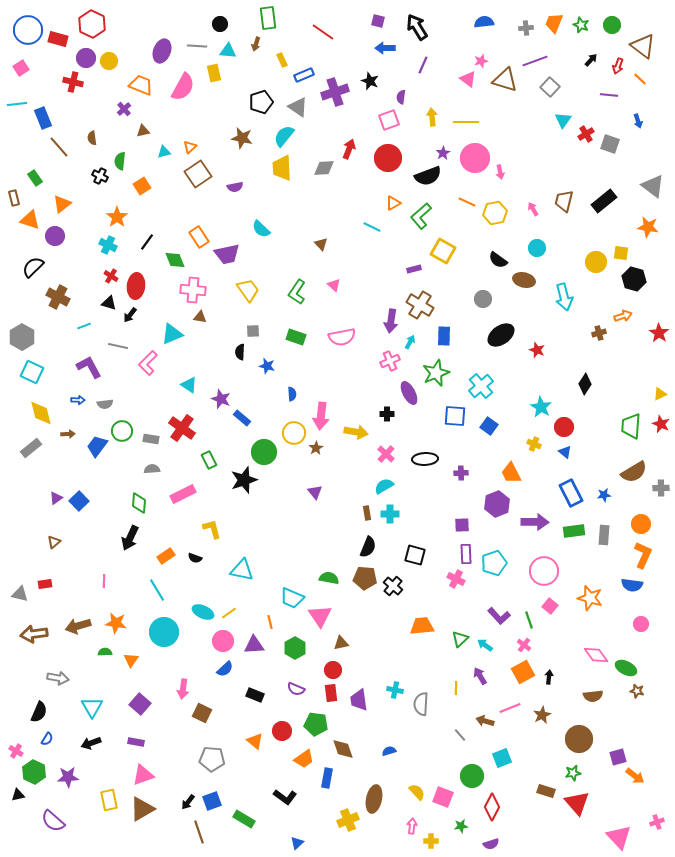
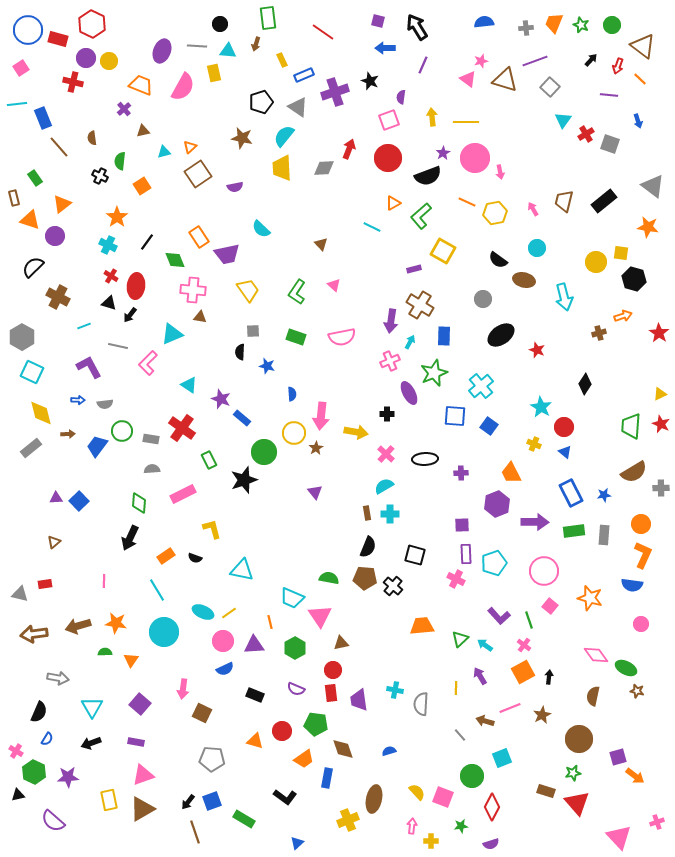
green star at (436, 373): moved 2 px left
purple triangle at (56, 498): rotated 32 degrees clockwise
blue semicircle at (225, 669): rotated 18 degrees clockwise
brown semicircle at (593, 696): rotated 108 degrees clockwise
orange triangle at (255, 741): rotated 24 degrees counterclockwise
brown line at (199, 832): moved 4 px left
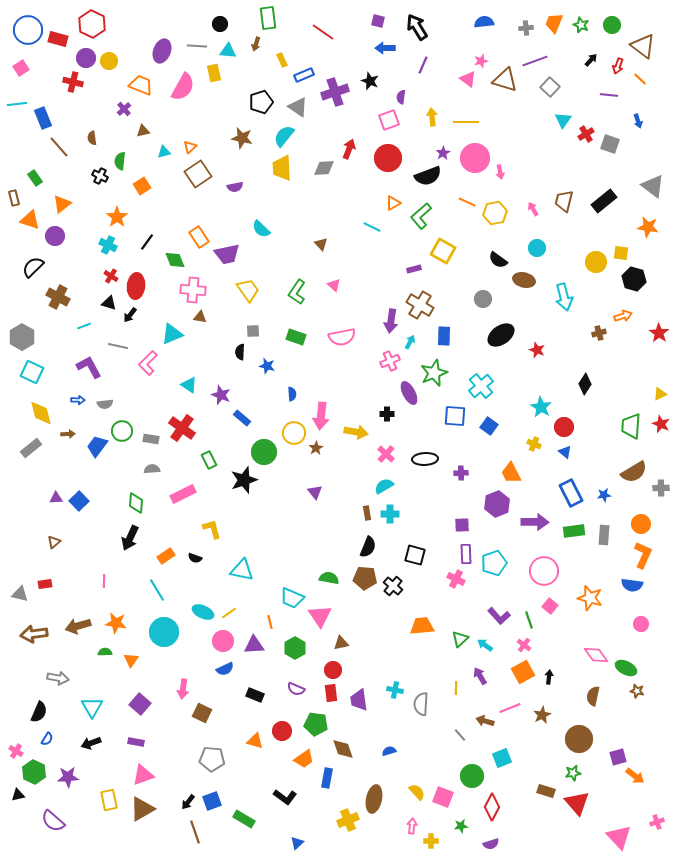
purple star at (221, 399): moved 4 px up
green diamond at (139, 503): moved 3 px left
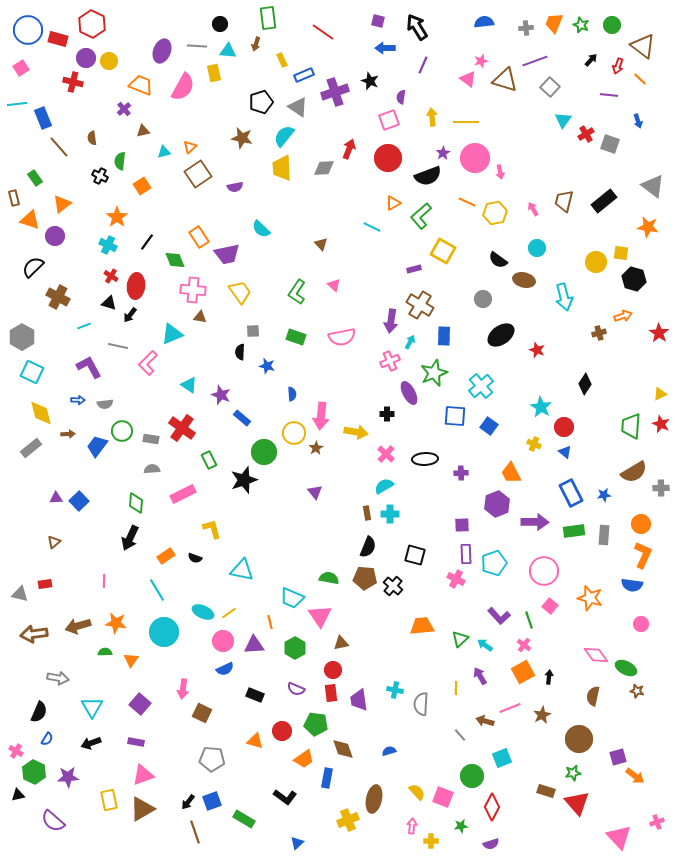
yellow trapezoid at (248, 290): moved 8 px left, 2 px down
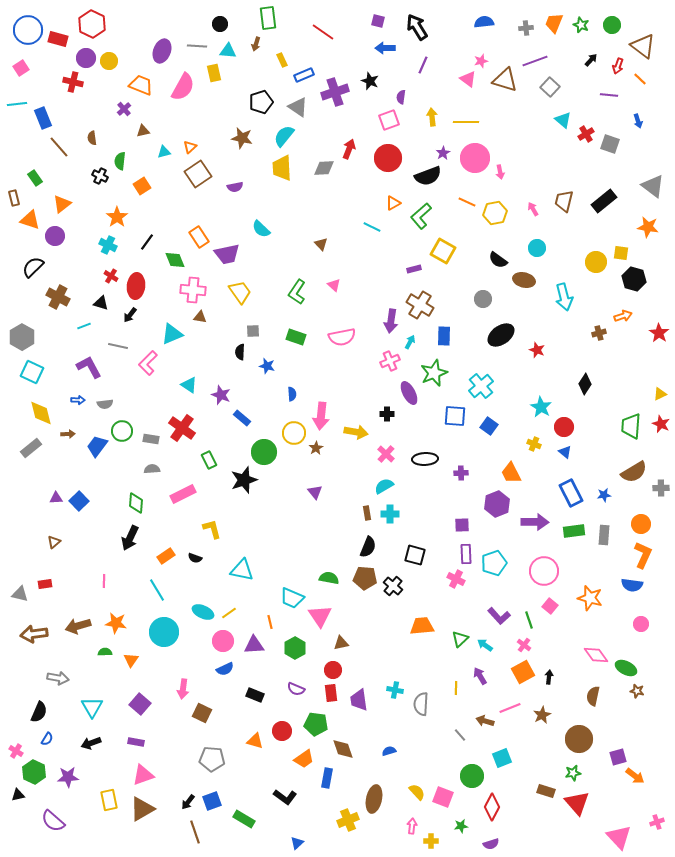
cyan triangle at (563, 120): rotated 24 degrees counterclockwise
black triangle at (109, 303): moved 8 px left
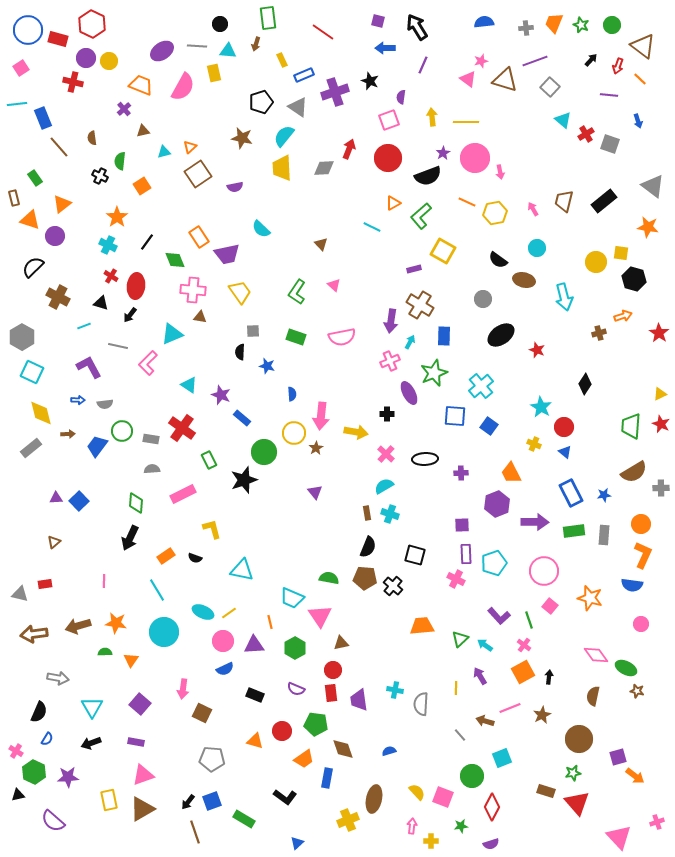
purple ellipse at (162, 51): rotated 35 degrees clockwise
cyan cross at (390, 514): rotated 18 degrees clockwise
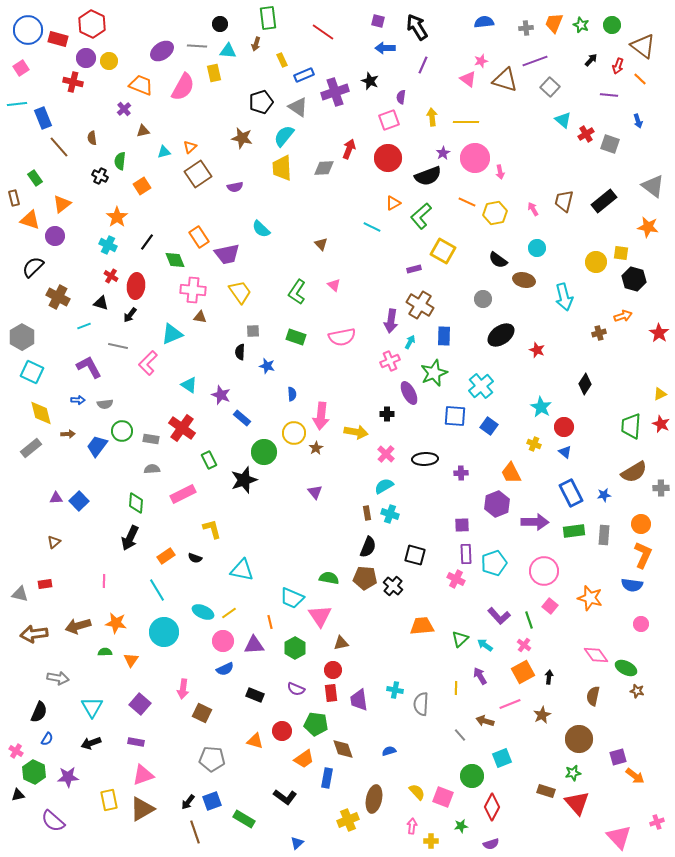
pink line at (510, 708): moved 4 px up
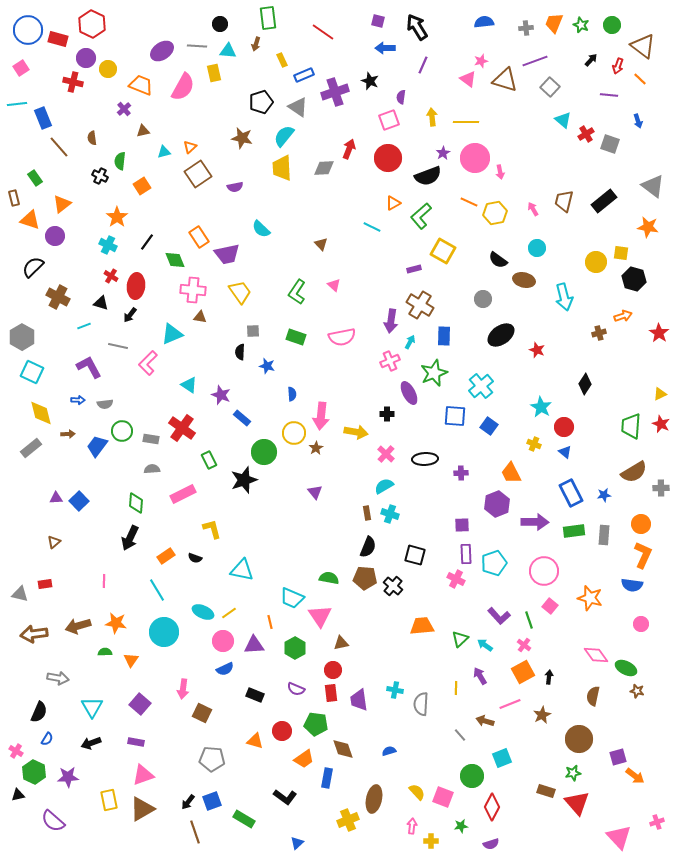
yellow circle at (109, 61): moved 1 px left, 8 px down
orange line at (467, 202): moved 2 px right
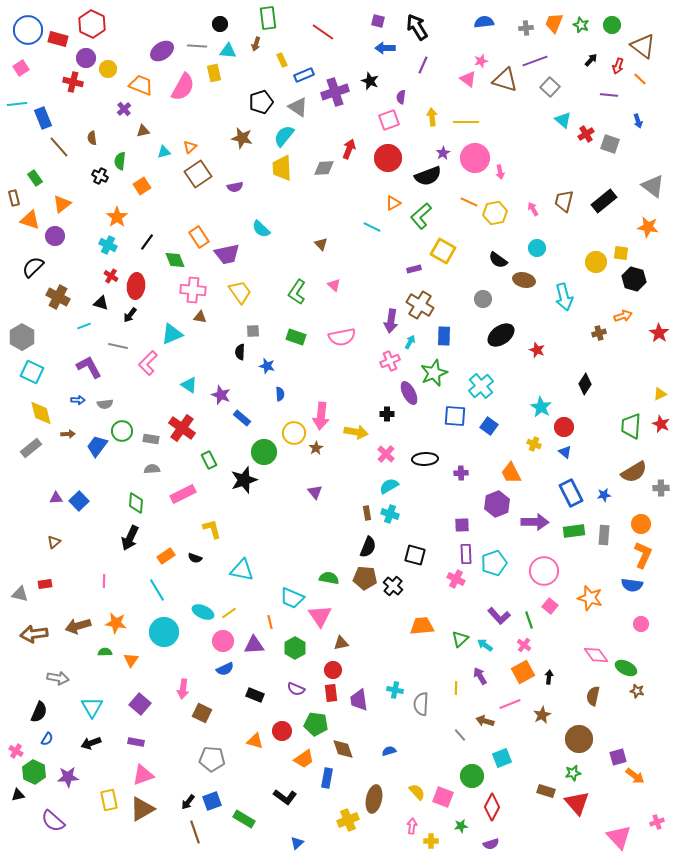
blue semicircle at (292, 394): moved 12 px left
cyan semicircle at (384, 486): moved 5 px right
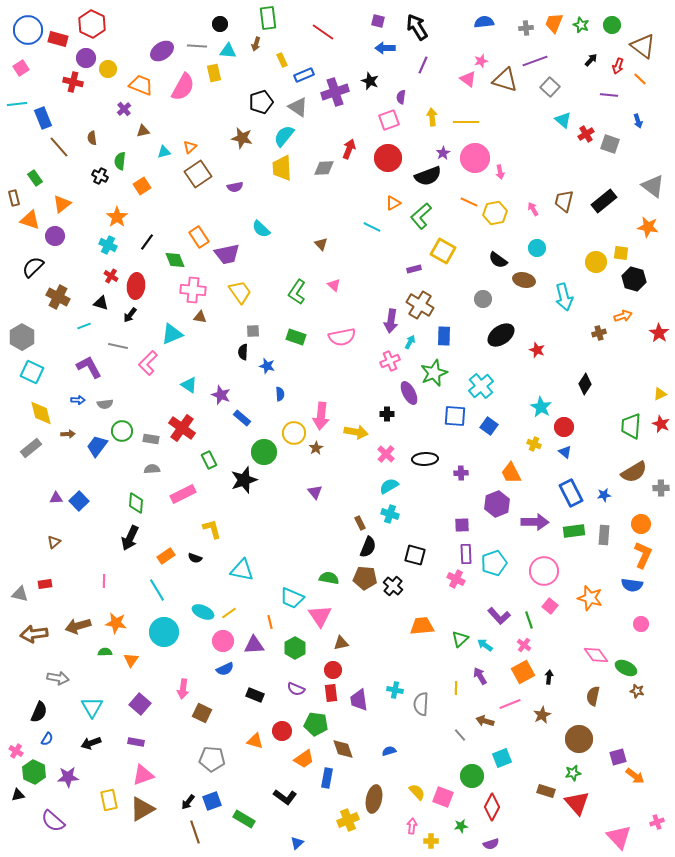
black semicircle at (240, 352): moved 3 px right
brown rectangle at (367, 513): moved 7 px left, 10 px down; rotated 16 degrees counterclockwise
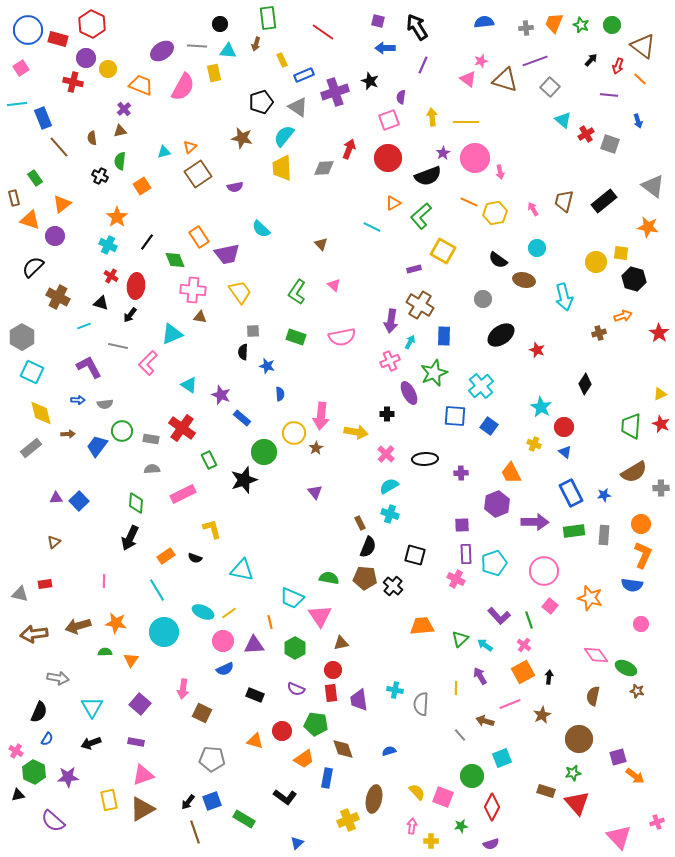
brown triangle at (143, 131): moved 23 px left
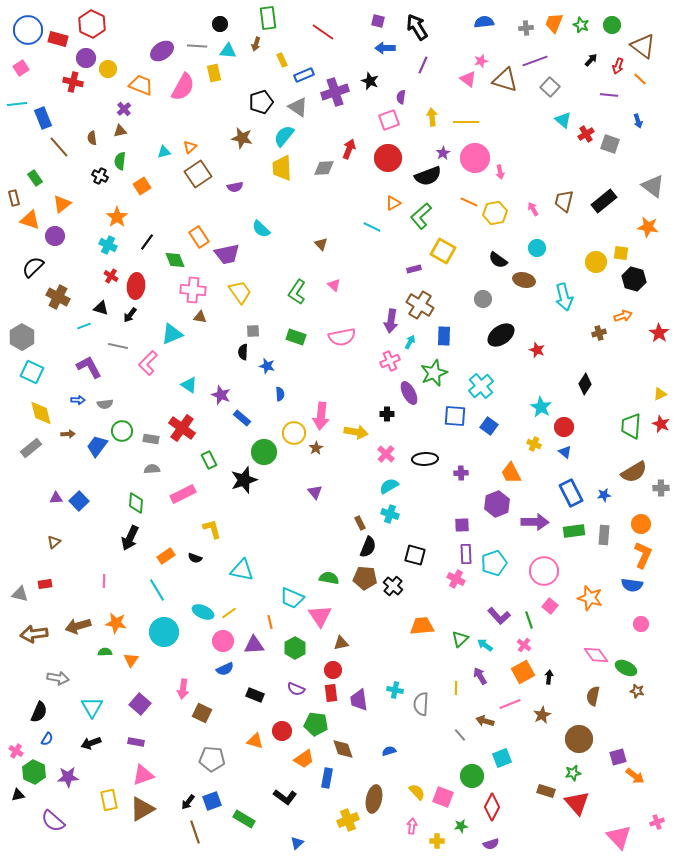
black triangle at (101, 303): moved 5 px down
yellow cross at (431, 841): moved 6 px right
